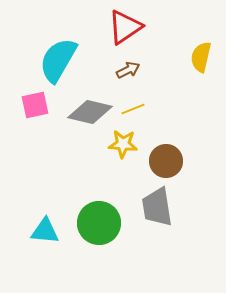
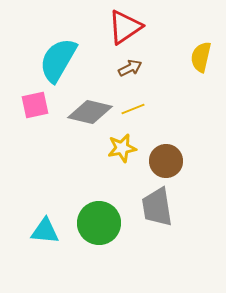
brown arrow: moved 2 px right, 2 px up
yellow star: moved 1 px left, 4 px down; rotated 16 degrees counterclockwise
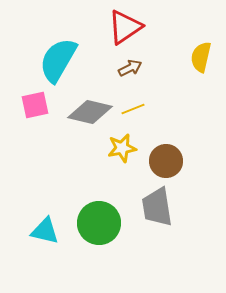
cyan triangle: rotated 8 degrees clockwise
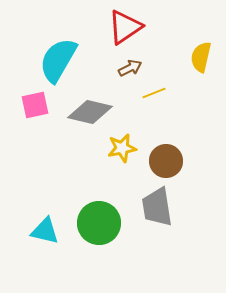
yellow line: moved 21 px right, 16 px up
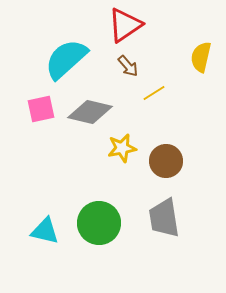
red triangle: moved 2 px up
cyan semicircle: moved 8 px right, 1 px up; rotated 18 degrees clockwise
brown arrow: moved 2 px left, 2 px up; rotated 75 degrees clockwise
yellow line: rotated 10 degrees counterclockwise
pink square: moved 6 px right, 4 px down
gray trapezoid: moved 7 px right, 11 px down
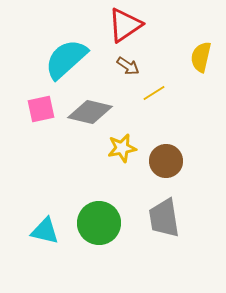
brown arrow: rotated 15 degrees counterclockwise
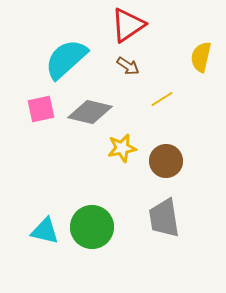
red triangle: moved 3 px right
yellow line: moved 8 px right, 6 px down
green circle: moved 7 px left, 4 px down
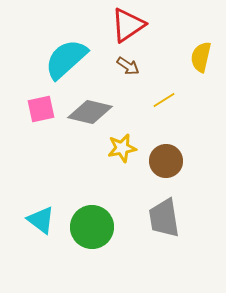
yellow line: moved 2 px right, 1 px down
cyan triangle: moved 4 px left, 11 px up; rotated 24 degrees clockwise
